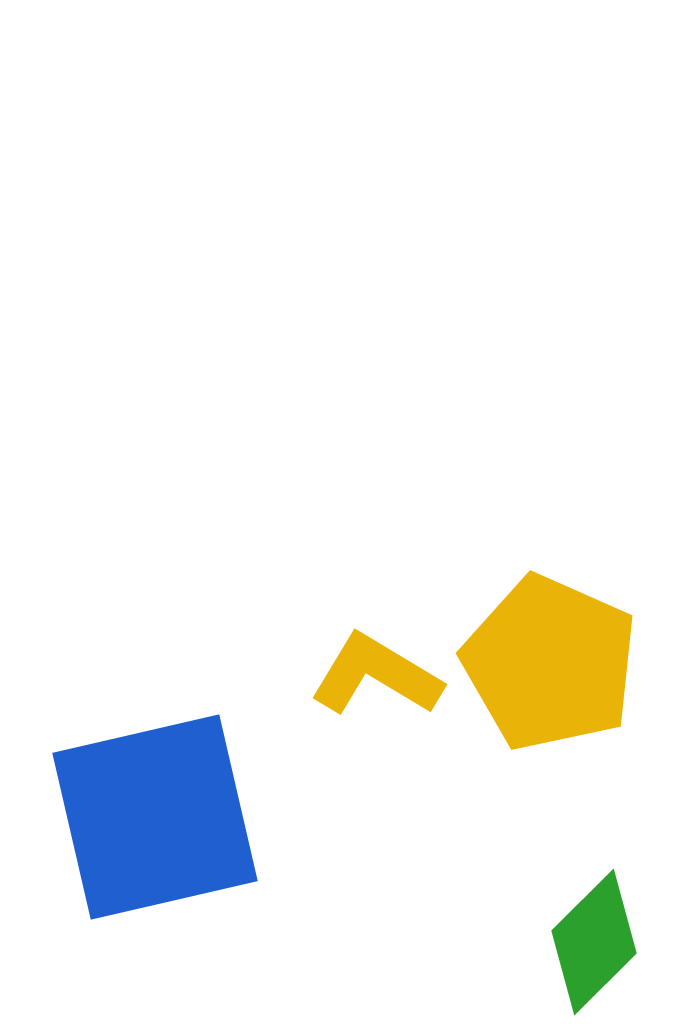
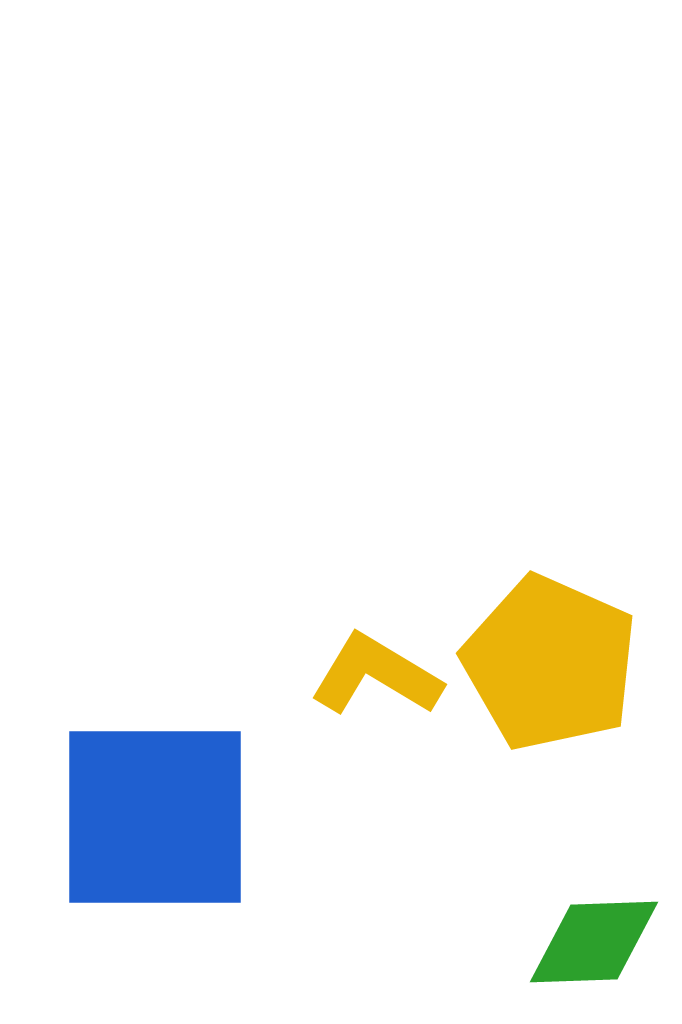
blue square: rotated 13 degrees clockwise
green diamond: rotated 43 degrees clockwise
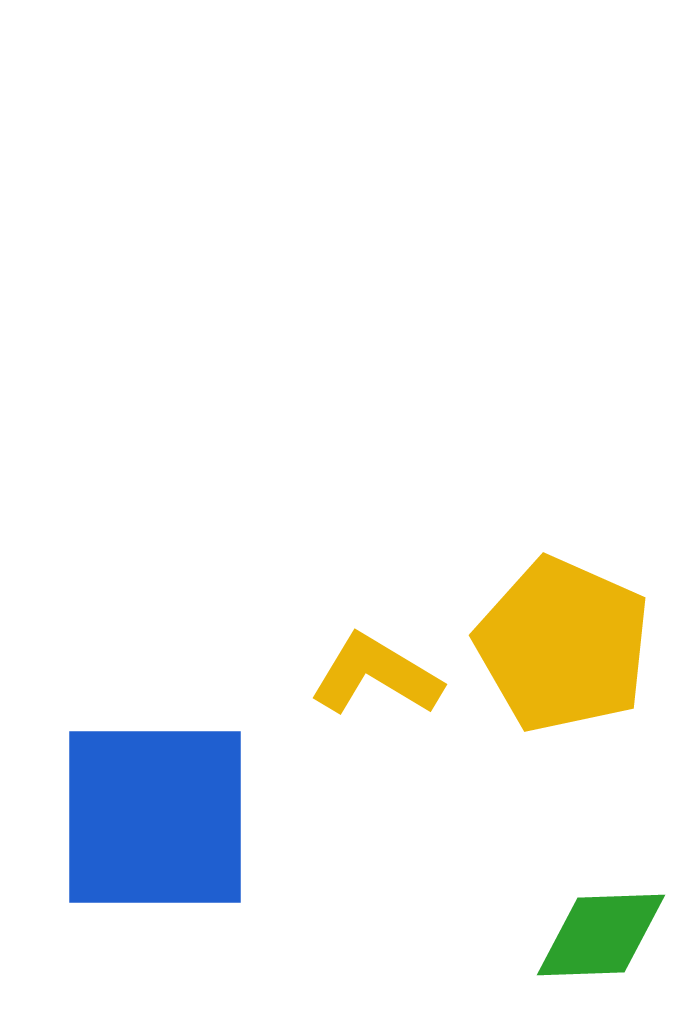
yellow pentagon: moved 13 px right, 18 px up
green diamond: moved 7 px right, 7 px up
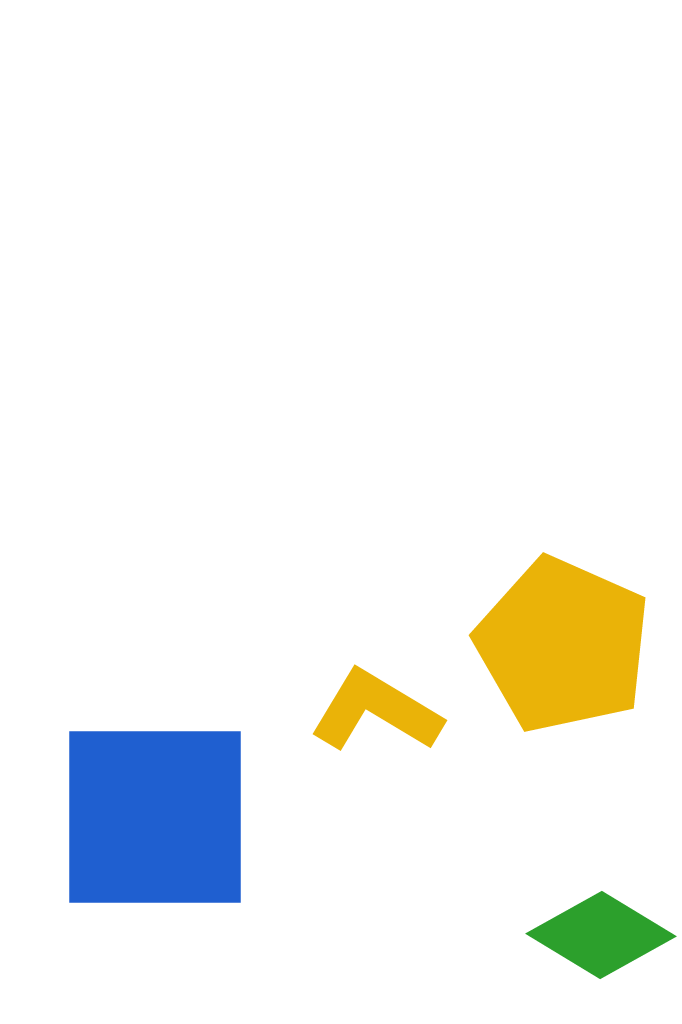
yellow L-shape: moved 36 px down
green diamond: rotated 33 degrees clockwise
